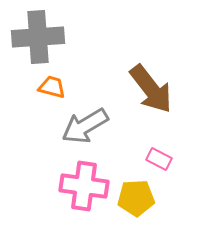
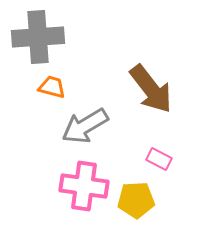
yellow pentagon: moved 2 px down
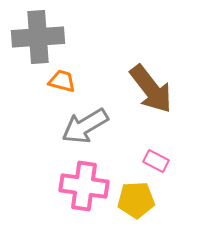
orange trapezoid: moved 10 px right, 6 px up
pink rectangle: moved 3 px left, 2 px down
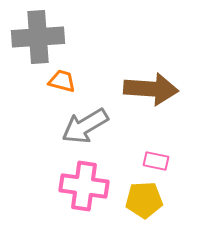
brown arrow: rotated 48 degrees counterclockwise
pink rectangle: rotated 15 degrees counterclockwise
yellow pentagon: moved 8 px right
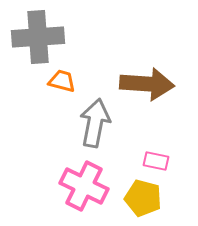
brown arrow: moved 4 px left, 5 px up
gray arrow: moved 10 px right, 3 px up; rotated 132 degrees clockwise
pink cross: rotated 18 degrees clockwise
yellow pentagon: moved 1 px left, 2 px up; rotated 18 degrees clockwise
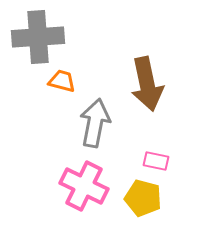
brown arrow: rotated 74 degrees clockwise
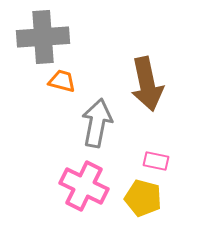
gray cross: moved 5 px right
gray arrow: moved 2 px right
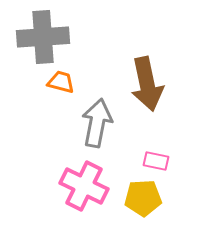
orange trapezoid: moved 1 px left, 1 px down
yellow pentagon: rotated 18 degrees counterclockwise
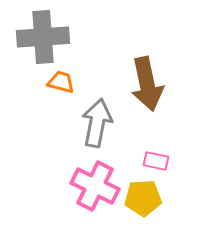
pink cross: moved 11 px right
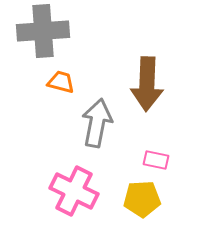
gray cross: moved 6 px up
brown arrow: rotated 14 degrees clockwise
pink rectangle: moved 1 px up
pink cross: moved 21 px left, 5 px down
yellow pentagon: moved 1 px left, 1 px down
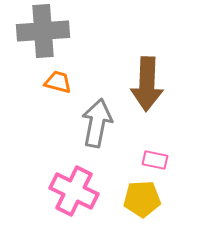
orange trapezoid: moved 3 px left
pink rectangle: moved 1 px left
